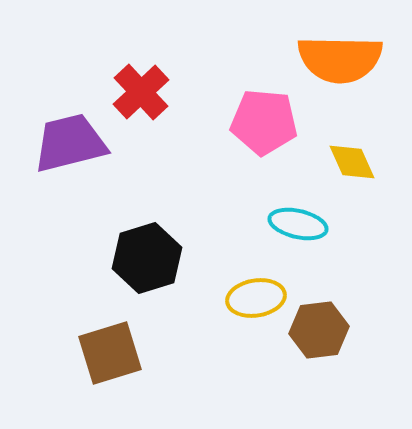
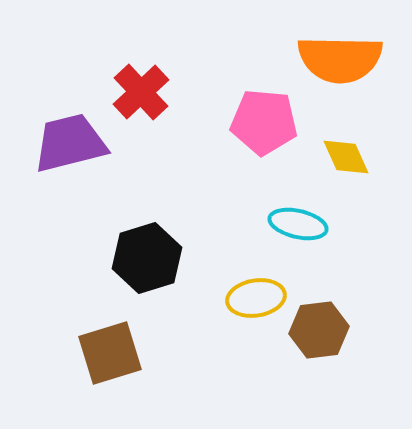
yellow diamond: moved 6 px left, 5 px up
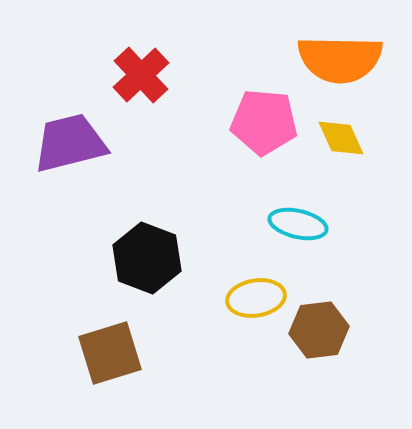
red cross: moved 17 px up
yellow diamond: moved 5 px left, 19 px up
black hexagon: rotated 22 degrees counterclockwise
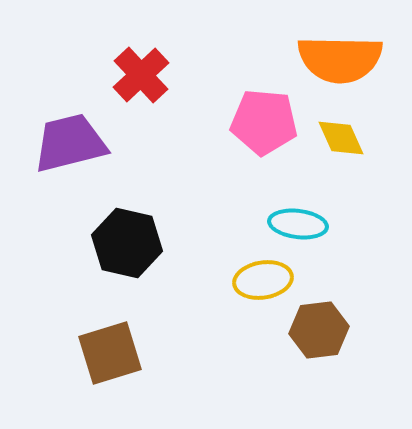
cyan ellipse: rotated 6 degrees counterclockwise
black hexagon: moved 20 px left, 15 px up; rotated 8 degrees counterclockwise
yellow ellipse: moved 7 px right, 18 px up
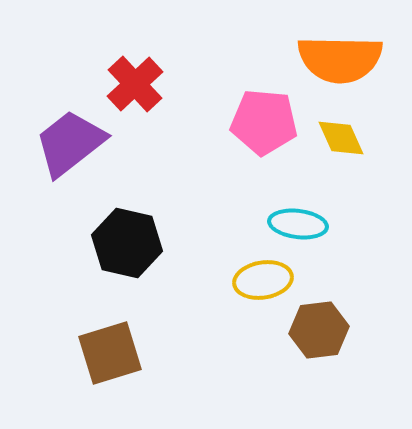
red cross: moved 6 px left, 9 px down
purple trapezoid: rotated 24 degrees counterclockwise
